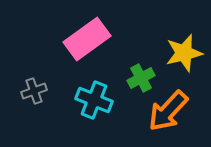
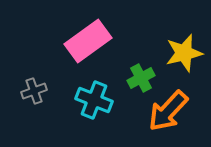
pink rectangle: moved 1 px right, 2 px down
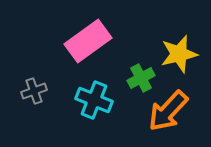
yellow star: moved 5 px left, 1 px down
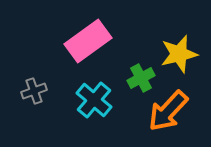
cyan cross: rotated 18 degrees clockwise
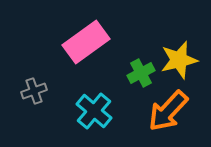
pink rectangle: moved 2 px left, 1 px down
yellow star: moved 6 px down
green cross: moved 5 px up
cyan cross: moved 11 px down
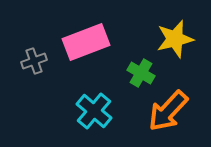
pink rectangle: rotated 15 degrees clockwise
yellow star: moved 4 px left, 21 px up
green cross: rotated 32 degrees counterclockwise
gray cross: moved 30 px up
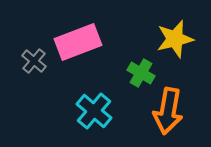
pink rectangle: moved 8 px left
gray cross: rotated 30 degrees counterclockwise
orange arrow: rotated 33 degrees counterclockwise
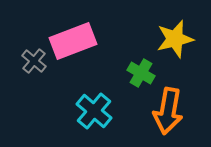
pink rectangle: moved 5 px left, 1 px up
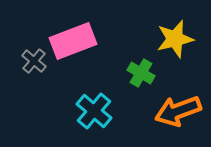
orange arrow: moved 10 px right; rotated 60 degrees clockwise
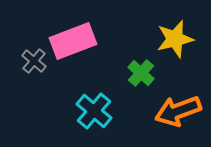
green cross: rotated 12 degrees clockwise
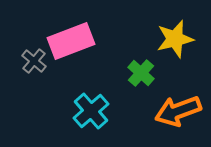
pink rectangle: moved 2 px left
cyan cross: moved 3 px left; rotated 9 degrees clockwise
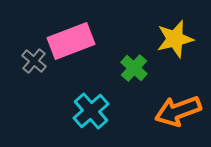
green cross: moved 7 px left, 5 px up
